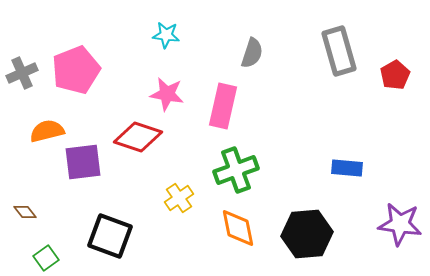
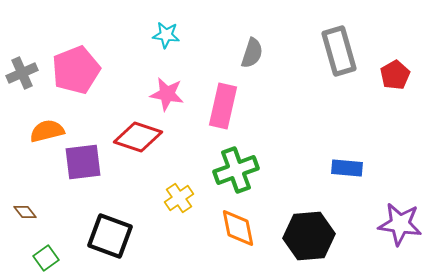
black hexagon: moved 2 px right, 2 px down
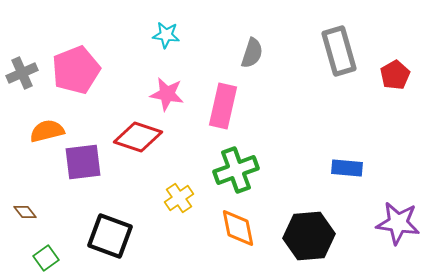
purple star: moved 2 px left, 1 px up
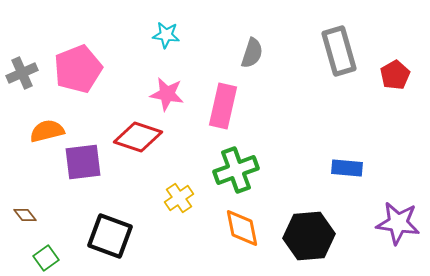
pink pentagon: moved 2 px right, 1 px up
brown diamond: moved 3 px down
orange diamond: moved 4 px right
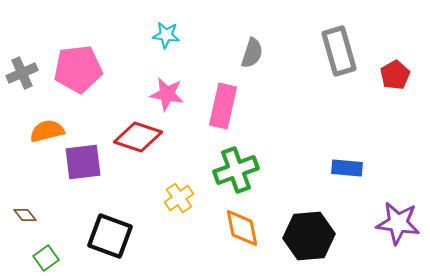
pink pentagon: rotated 15 degrees clockwise
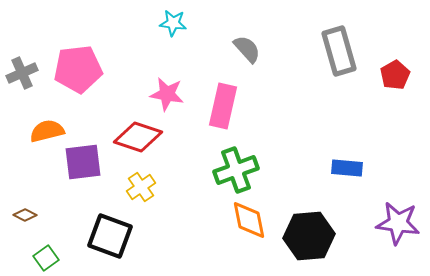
cyan star: moved 7 px right, 12 px up
gray semicircle: moved 5 px left, 4 px up; rotated 60 degrees counterclockwise
yellow cross: moved 38 px left, 11 px up
brown diamond: rotated 25 degrees counterclockwise
orange diamond: moved 7 px right, 8 px up
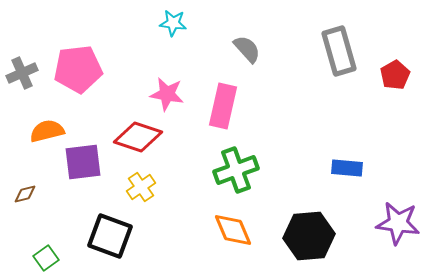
brown diamond: moved 21 px up; rotated 40 degrees counterclockwise
orange diamond: moved 16 px left, 10 px down; rotated 12 degrees counterclockwise
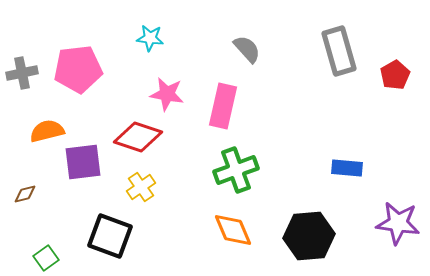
cyan star: moved 23 px left, 15 px down
gray cross: rotated 12 degrees clockwise
